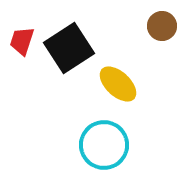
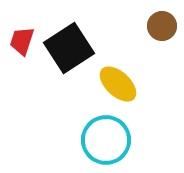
cyan circle: moved 2 px right, 5 px up
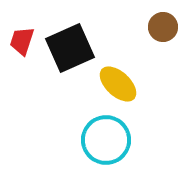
brown circle: moved 1 px right, 1 px down
black square: moved 1 px right; rotated 9 degrees clockwise
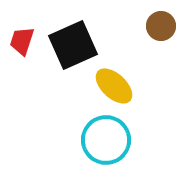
brown circle: moved 2 px left, 1 px up
black square: moved 3 px right, 3 px up
yellow ellipse: moved 4 px left, 2 px down
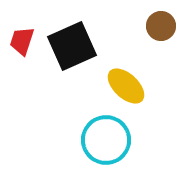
black square: moved 1 px left, 1 px down
yellow ellipse: moved 12 px right
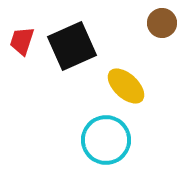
brown circle: moved 1 px right, 3 px up
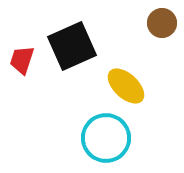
red trapezoid: moved 19 px down
cyan circle: moved 2 px up
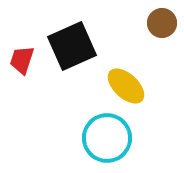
cyan circle: moved 1 px right
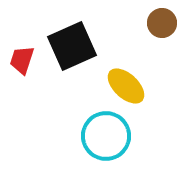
cyan circle: moved 1 px left, 2 px up
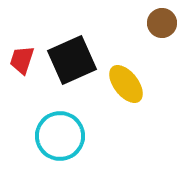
black square: moved 14 px down
yellow ellipse: moved 2 px up; rotated 9 degrees clockwise
cyan circle: moved 46 px left
